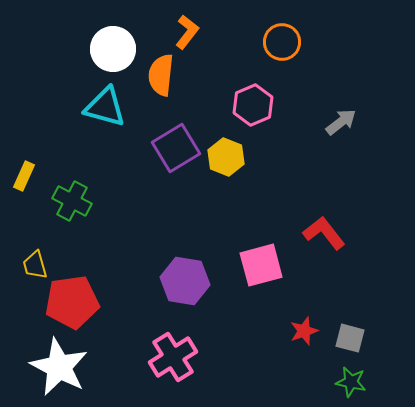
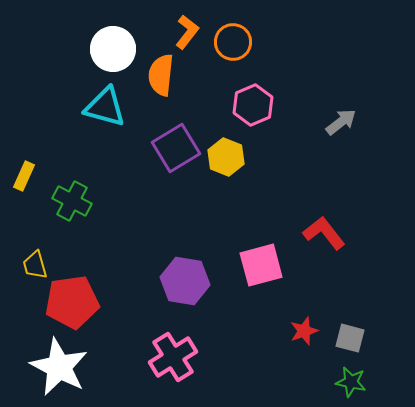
orange circle: moved 49 px left
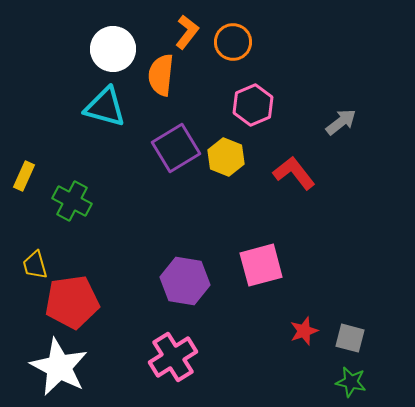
red L-shape: moved 30 px left, 60 px up
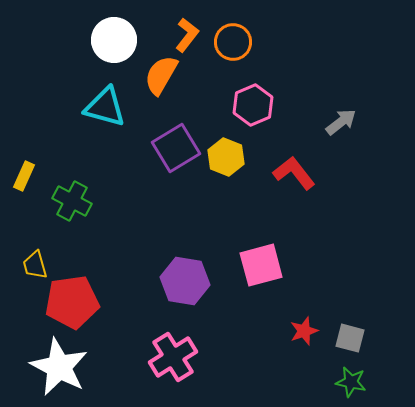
orange L-shape: moved 3 px down
white circle: moved 1 px right, 9 px up
orange semicircle: rotated 24 degrees clockwise
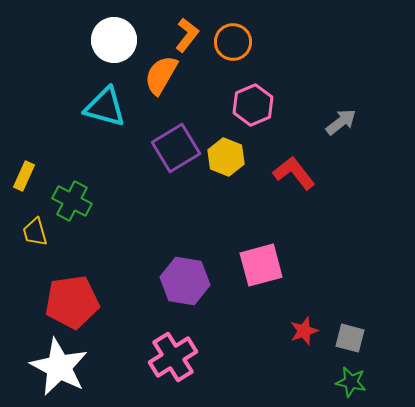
yellow trapezoid: moved 33 px up
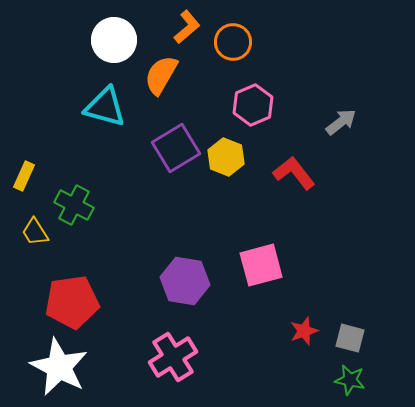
orange L-shape: moved 8 px up; rotated 12 degrees clockwise
green cross: moved 2 px right, 4 px down
yellow trapezoid: rotated 16 degrees counterclockwise
green star: moved 1 px left, 2 px up
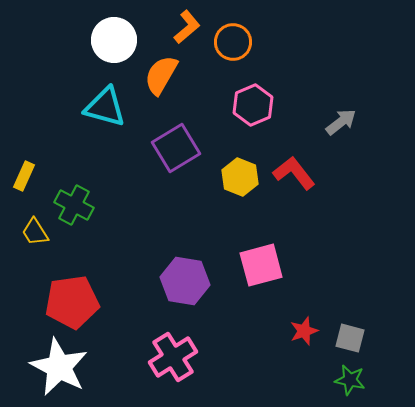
yellow hexagon: moved 14 px right, 20 px down
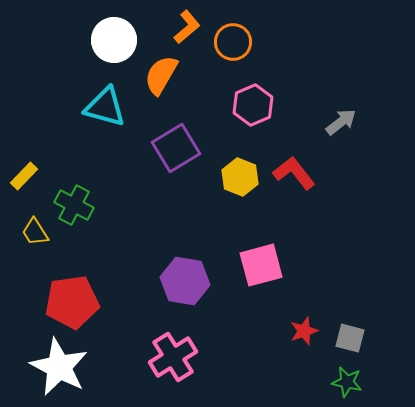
yellow rectangle: rotated 20 degrees clockwise
green star: moved 3 px left, 2 px down
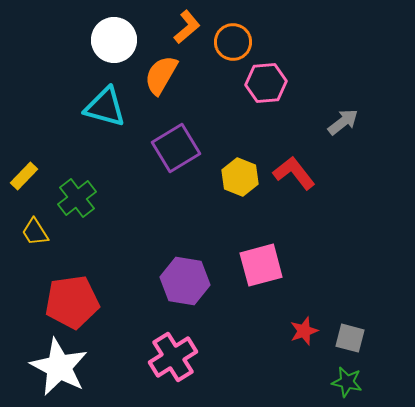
pink hexagon: moved 13 px right, 22 px up; rotated 18 degrees clockwise
gray arrow: moved 2 px right
green cross: moved 3 px right, 7 px up; rotated 24 degrees clockwise
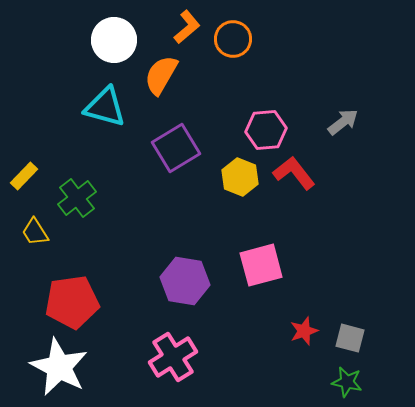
orange circle: moved 3 px up
pink hexagon: moved 47 px down
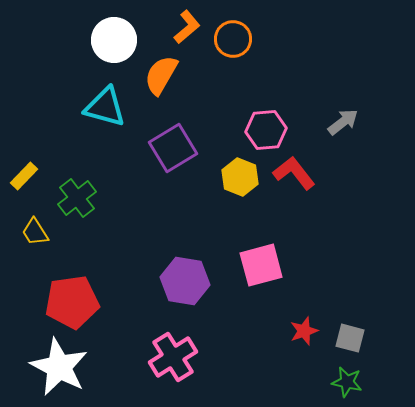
purple square: moved 3 px left
